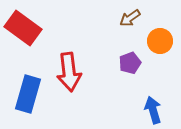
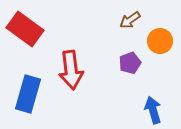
brown arrow: moved 2 px down
red rectangle: moved 2 px right, 1 px down
red arrow: moved 2 px right, 2 px up
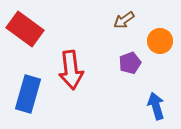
brown arrow: moved 6 px left
blue arrow: moved 3 px right, 4 px up
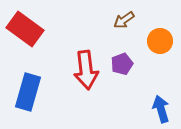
purple pentagon: moved 8 px left, 1 px down
red arrow: moved 15 px right
blue rectangle: moved 2 px up
blue arrow: moved 5 px right, 3 px down
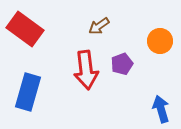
brown arrow: moved 25 px left, 6 px down
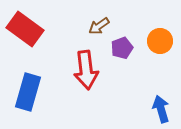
purple pentagon: moved 16 px up
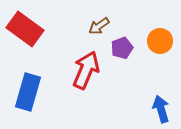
red arrow: rotated 150 degrees counterclockwise
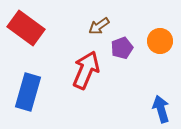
red rectangle: moved 1 px right, 1 px up
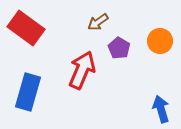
brown arrow: moved 1 px left, 4 px up
purple pentagon: moved 3 px left; rotated 20 degrees counterclockwise
red arrow: moved 4 px left
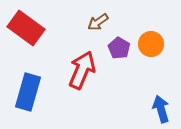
orange circle: moved 9 px left, 3 px down
